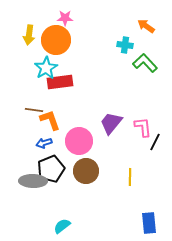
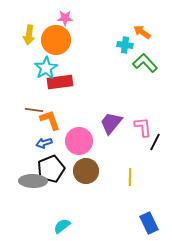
orange arrow: moved 4 px left, 6 px down
blue rectangle: rotated 20 degrees counterclockwise
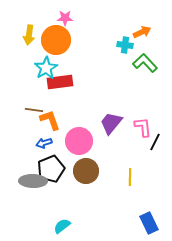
orange arrow: rotated 120 degrees clockwise
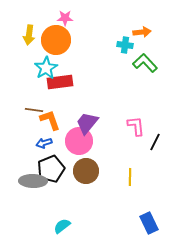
orange arrow: rotated 18 degrees clockwise
purple trapezoid: moved 24 px left
pink L-shape: moved 7 px left, 1 px up
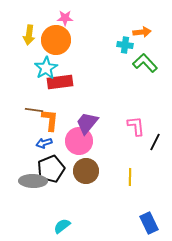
orange L-shape: rotated 25 degrees clockwise
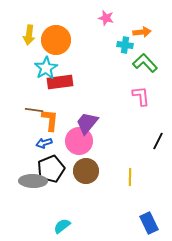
pink star: moved 41 px right; rotated 14 degrees clockwise
pink L-shape: moved 5 px right, 30 px up
black line: moved 3 px right, 1 px up
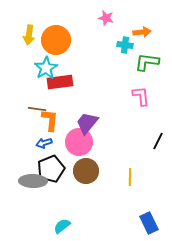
green L-shape: moved 2 px right, 1 px up; rotated 40 degrees counterclockwise
brown line: moved 3 px right, 1 px up
pink circle: moved 1 px down
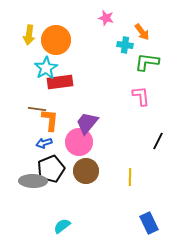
orange arrow: rotated 60 degrees clockwise
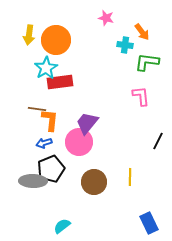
brown circle: moved 8 px right, 11 px down
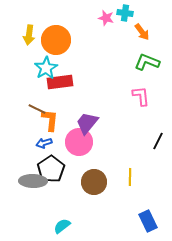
cyan cross: moved 32 px up
green L-shape: rotated 15 degrees clockwise
brown line: rotated 18 degrees clockwise
black pentagon: rotated 12 degrees counterclockwise
blue rectangle: moved 1 px left, 2 px up
